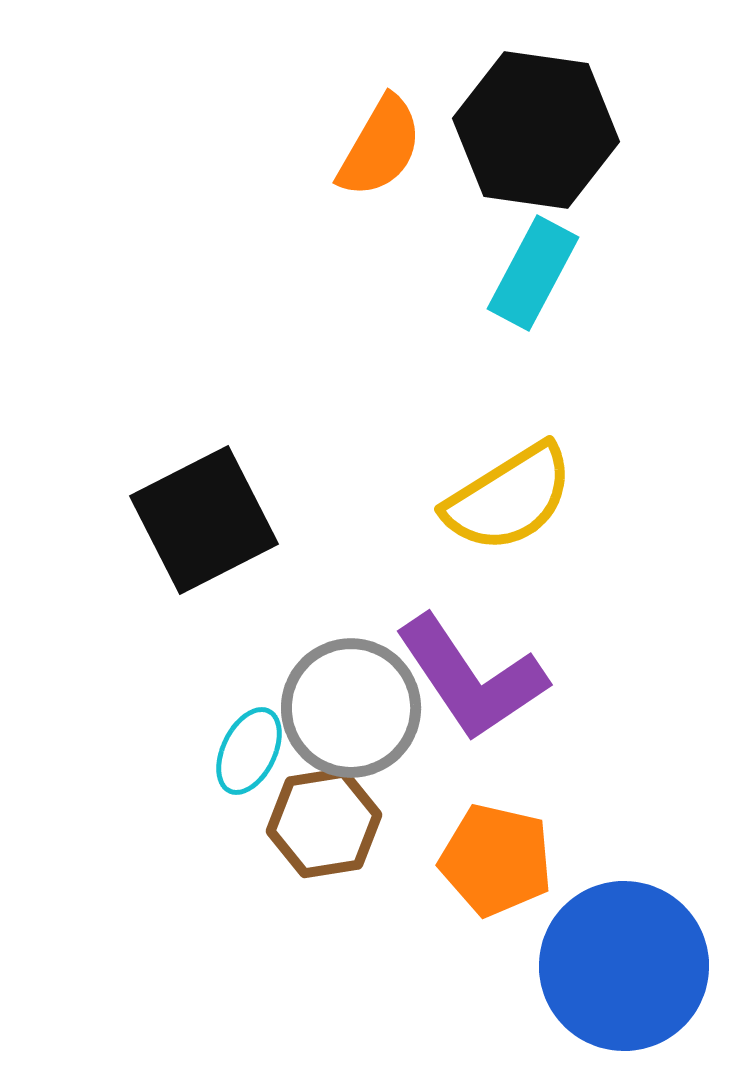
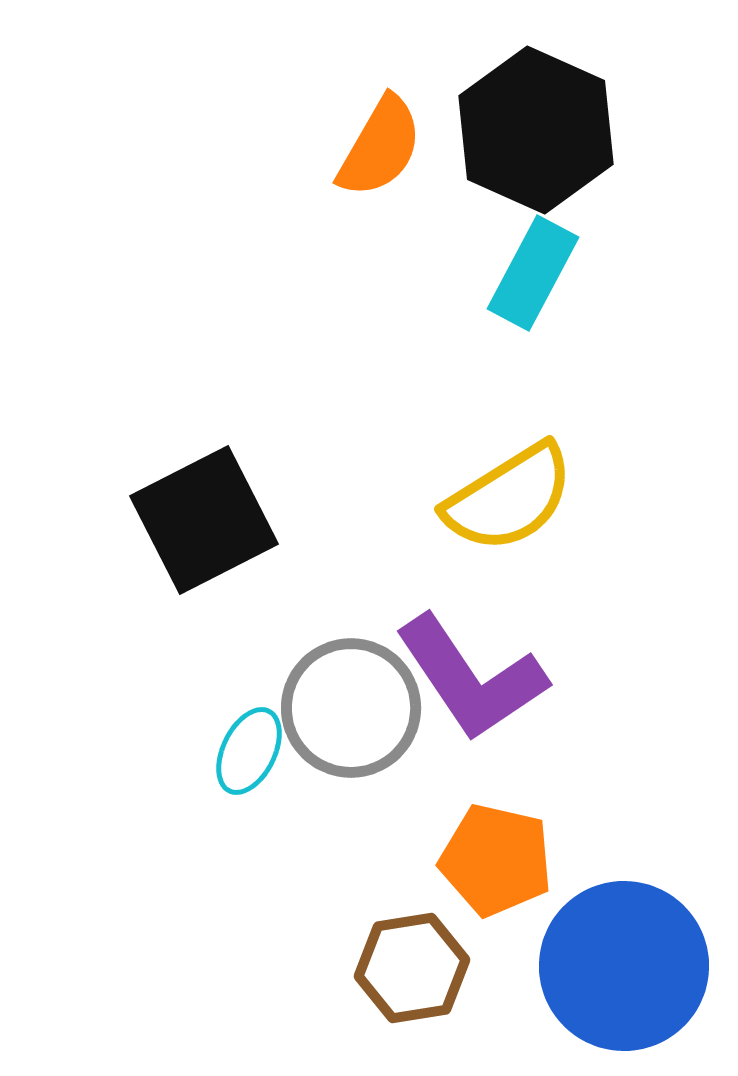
black hexagon: rotated 16 degrees clockwise
brown hexagon: moved 88 px right, 145 px down
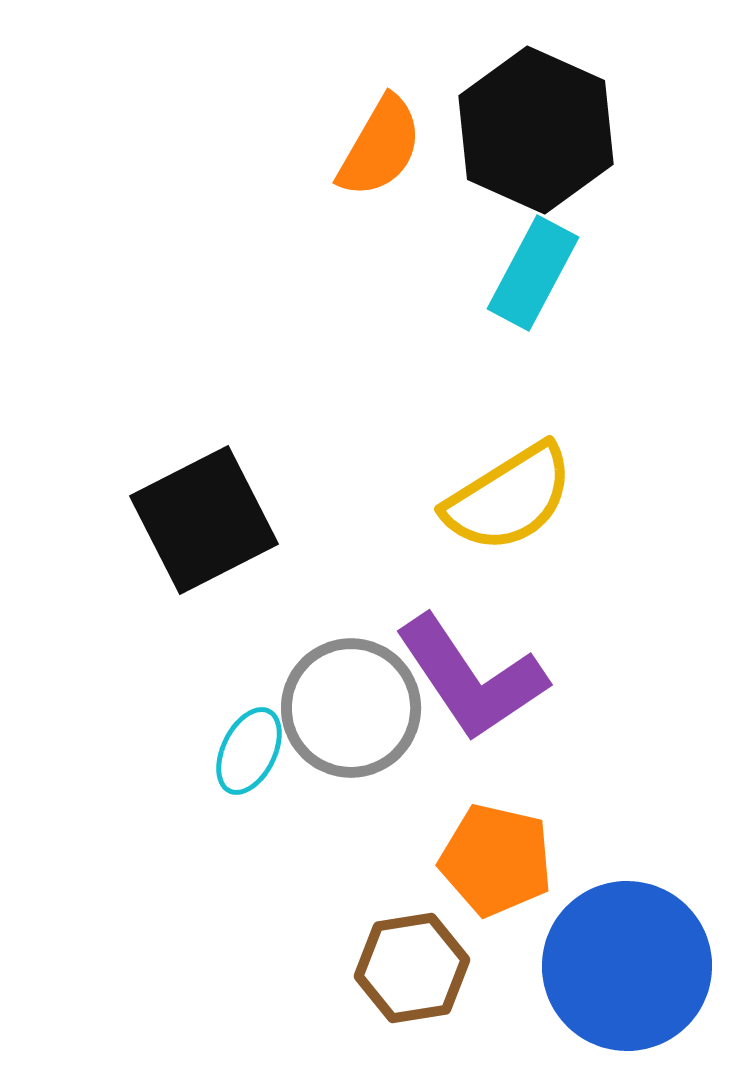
blue circle: moved 3 px right
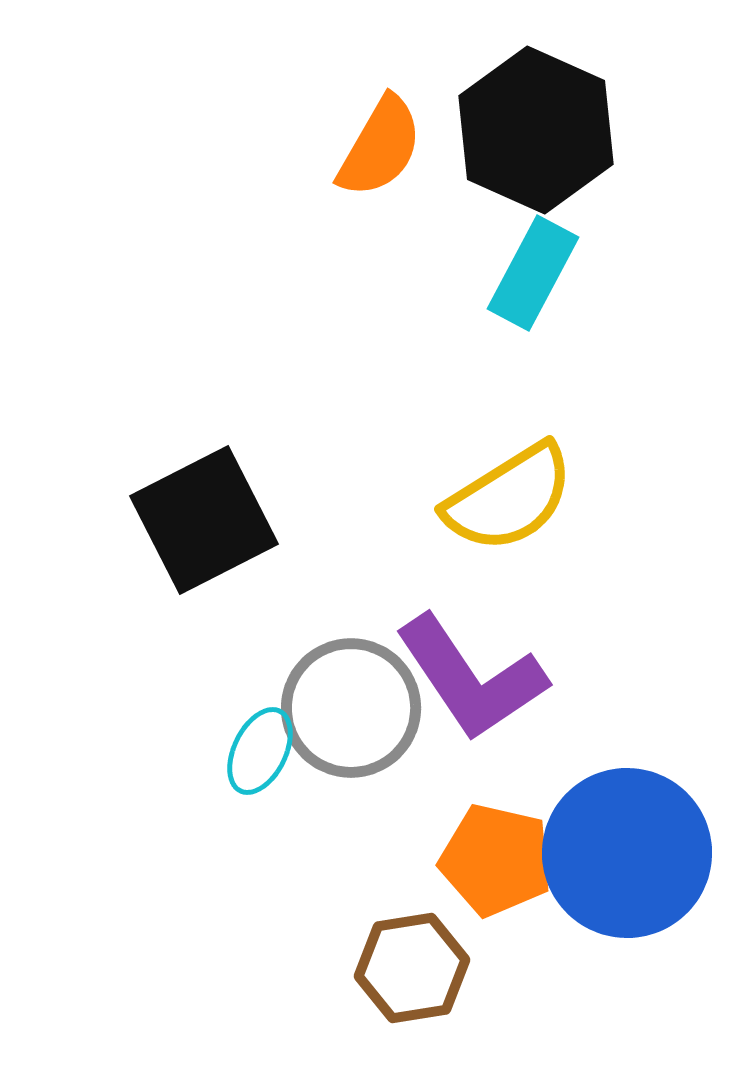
cyan ellipse: moved 11 px right
blue circle: moved 113 px up
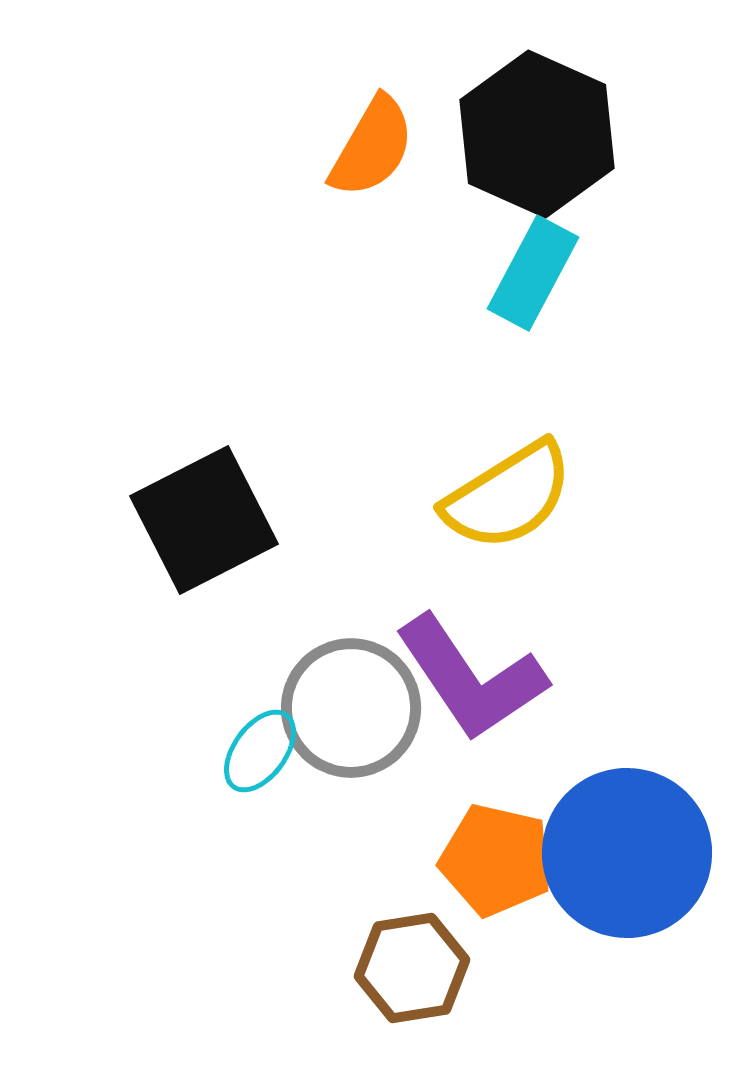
black hexagon: moved 1 px right, 4 px down
orange semicircle: moved 8 px left
yellow semicircle: moved 1 px left, 2 px up
cyan ellipse: rotated 10 degrees clockwise
